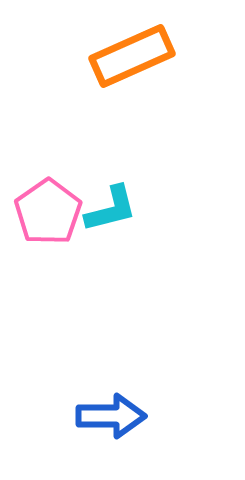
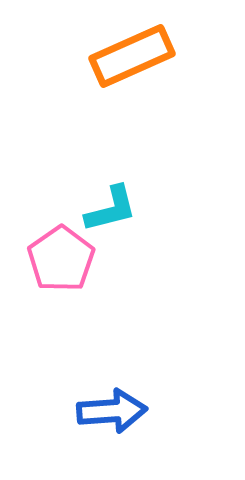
pink pentagon: moved 13 px right, 47 px down
blue arrow: moved 1 px right, 5 px up; rotated 4 degrees counterclockwise
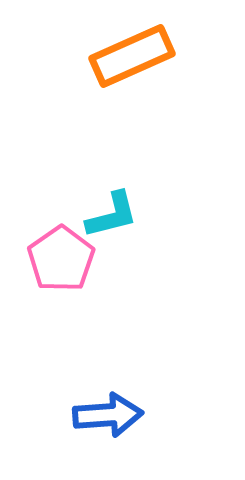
cyan L-shape: moved 1 px right, 6 px down
blue arrow: moved 4 px left, 4 px down
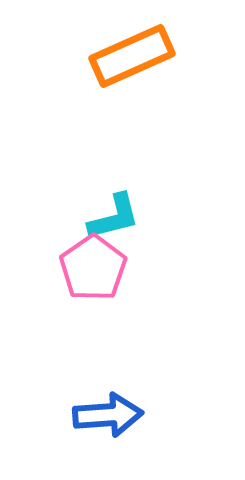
cyan L-shape: moved 2 px right, 2 px down
pink pentagon: moved 32 px right, 9 px down
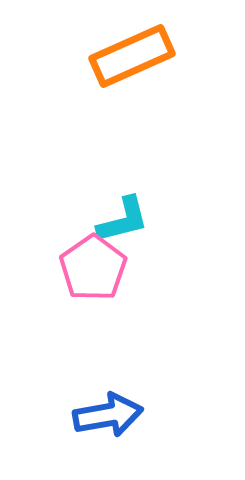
cyan L-shape: moved 9 px right, 3 px down
blue arrow: rotated 6 degrees counterclockwise
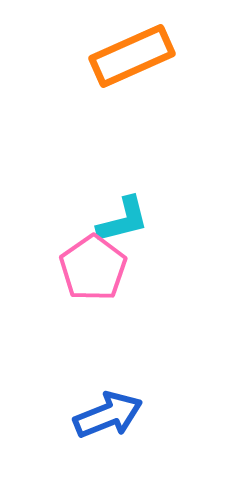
blue arrow: rotated 12 degrees counterclockwise
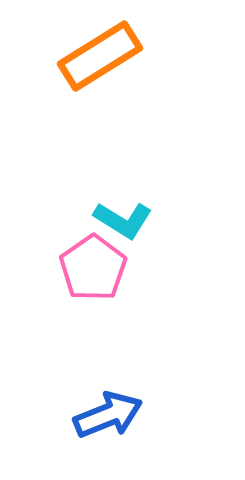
orange rectangle: moved 32 px left; rotated 8 degrees counterclockwise
cyan L-shape: rotated 46 degrees clockwise
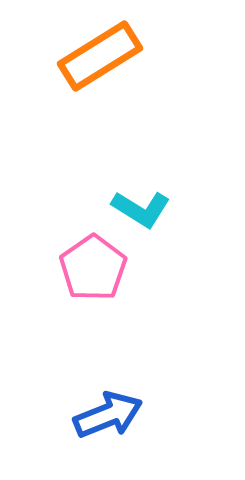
cyan L-shape: moved 18 px right, 11 px up
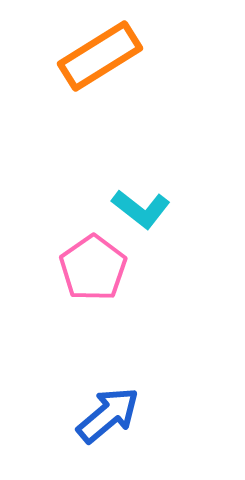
cyan L-shape: rotated 6 degrees clockwise
blue arrow: rotated 18 degrees counterclockwise
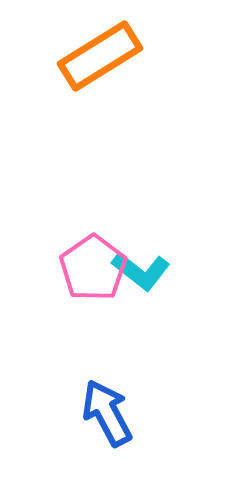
cyan L-shape: moved 62 px down
blue arrow: moved 1 px left, 2 px up; rotated 78 degrees counterclockwise
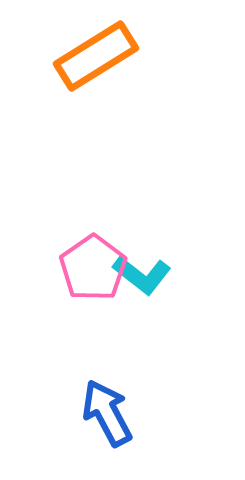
orange rectangle: moved 4 px left
cyan L-shape: moved 1 px right, 4 px down
